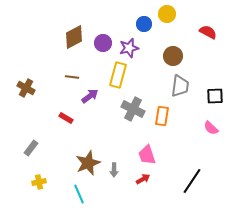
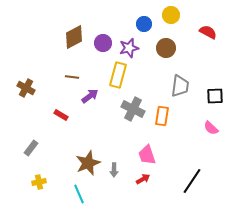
yellow circle: moved 4 px right, 1 px down
brown circle: moved 7 px left, 8 px up
red rectangle: moved 5 px left, 3 px up
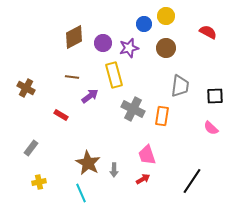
yellow circle: moved 5 px left, 1 px down
yellow rectangle: moved 4 px left; rotated 30 degrees counterclockwise
brown star: rotated 20 degrees counterclockwise
cyan line: moved 2 px right, 1 px up
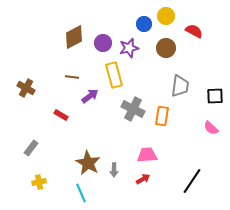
red semicircle: moved 14 px left, 1 px up
pink trapezoid: rotated 105 degrees clockwise
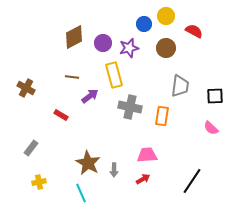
gray cross: moved 3 px left, 2 px up; rotated 15 degrees counterclockwise
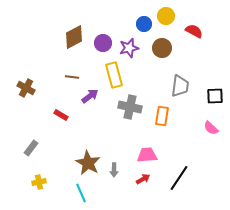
brown circle: moved 4 px left
black line: moved 13 px left, 3 px up
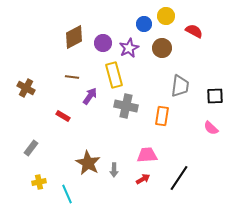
purple star: rotated 12 degrees counterclockwise
purple arrow: rotated 18 degrees counterclockwise
gray cross: moved 4 px left, 1 px up
red rectangle: moved 2 px right, 1 px down
cyan line: moved 14 px left, 1 px down
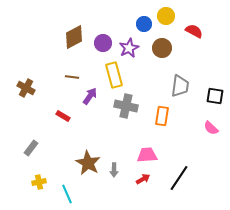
black square: rotated 12 degrees clockwise
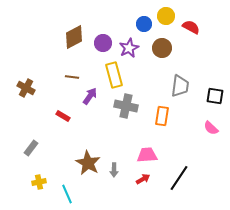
red semicircle: moved 3 px left, 4 px up
